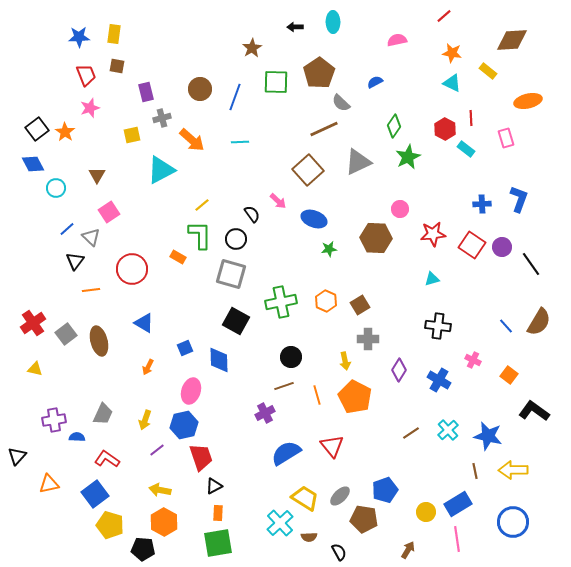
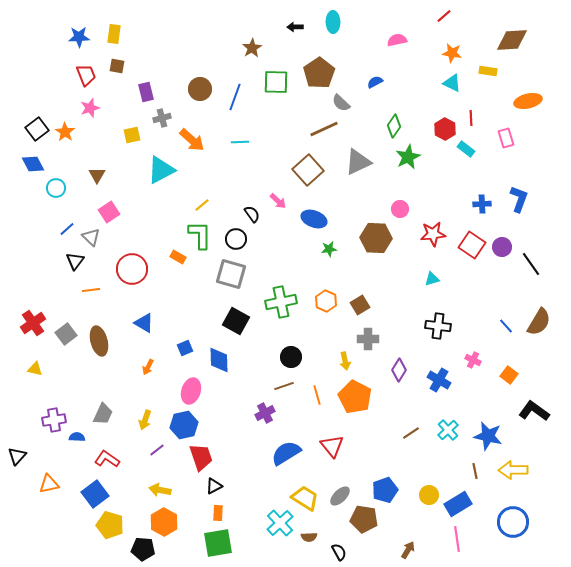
yellow rectangle at (488, 71): rotated 30 degrees counterclockwise
yellow circle at (426, 512): moved 3 px right, 17 px up
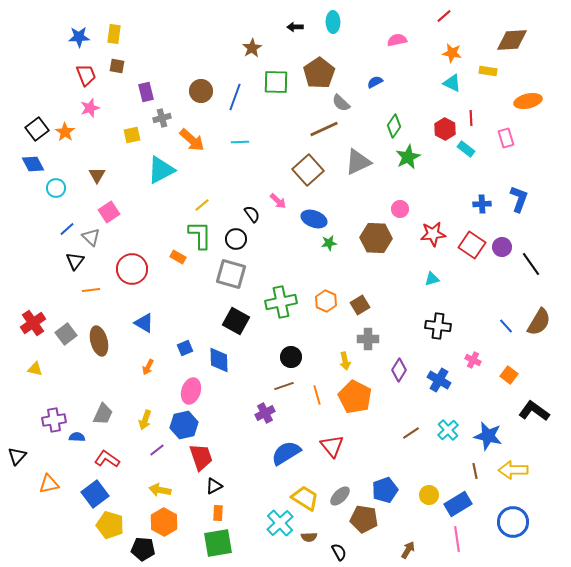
brown circle at (200, 89): moved 1 px right, 2 px down
green star at (329, 249): moved 6 px up
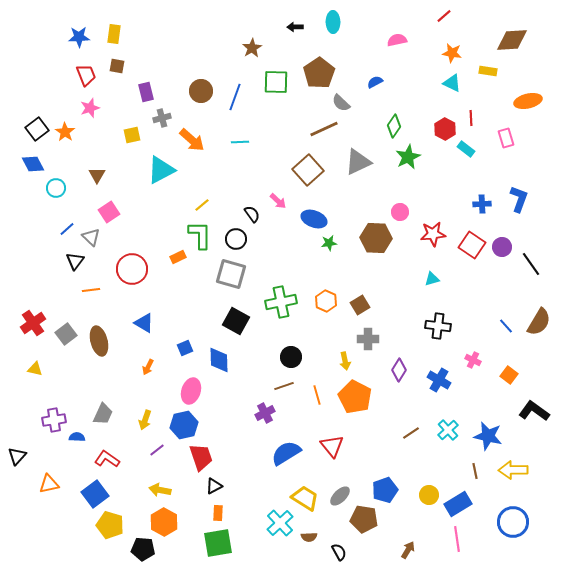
pink circle at (400, 209): moved 3 px down
orange rectangle at (178, 257): rotated 56 degrees counterclockwise
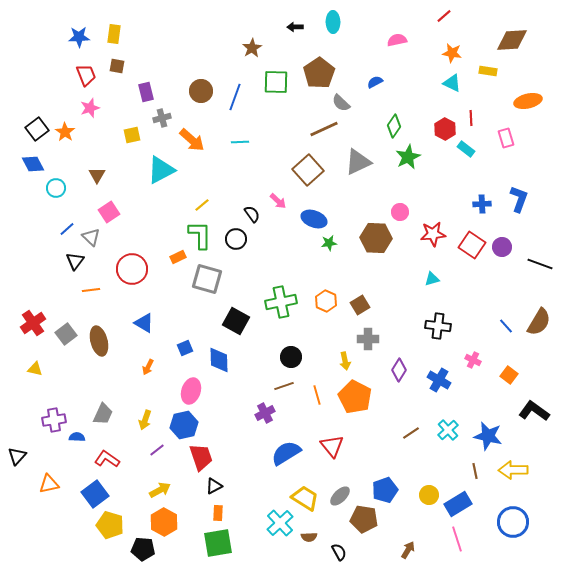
black line at (531, 264): moved 9 px right; rotated 35 degrees counterclockwise
gray square at (231, 274): moved 24 px left, 5 px down
yellow arrow at (160, 490): rotated 140 degrees clockwise
pink line at (457, 539): rotated 10 degrees counterclockwise
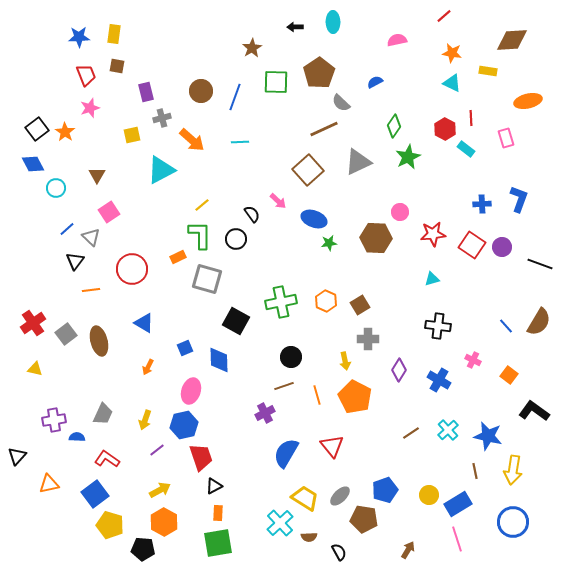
blue semicircle at (286, 453): rotated 28 degrees counterclockwise
yellow arrow at (513, 470): rotated 80 degrees counterclockwise
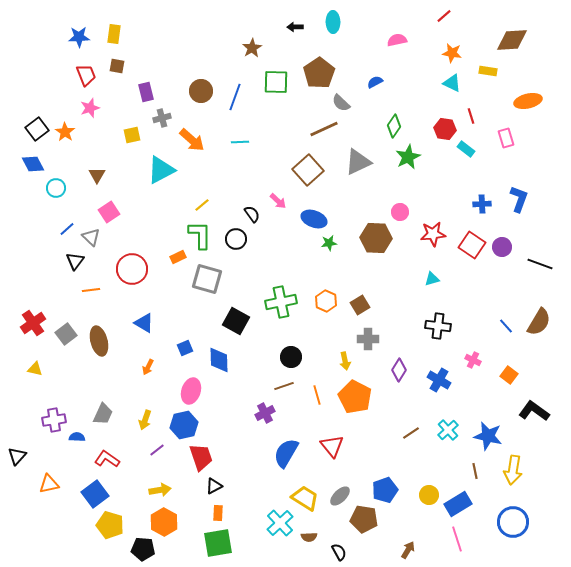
red line at (471, 118): moved 2 px up; rotated 14 degrees counterclockwise
red hexagon at (445, 129): rotated 20 degrees counterclockwise
yellow arrow at (160, 490): rotated 20 degrees clockwise
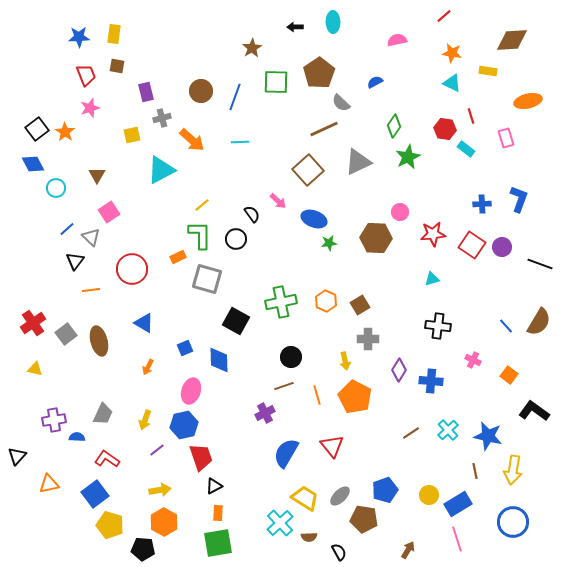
blue cross at (439, 380): moved 8 px left, 1 px down; rotated 25 degrees counterclockwise
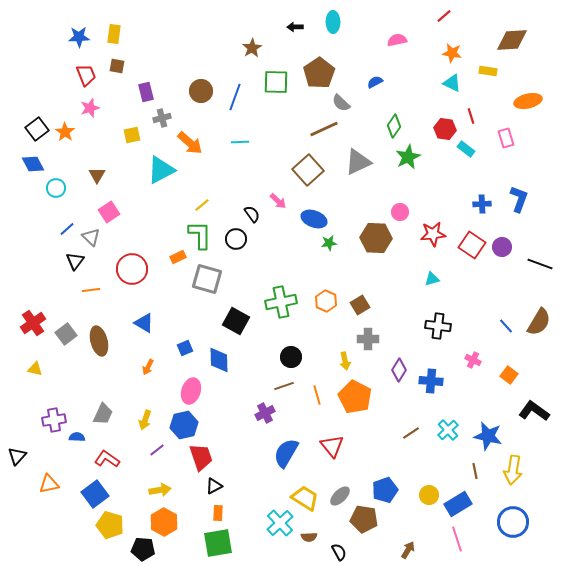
orange arrow at (192, 140): moved 2 px left, 3 px down
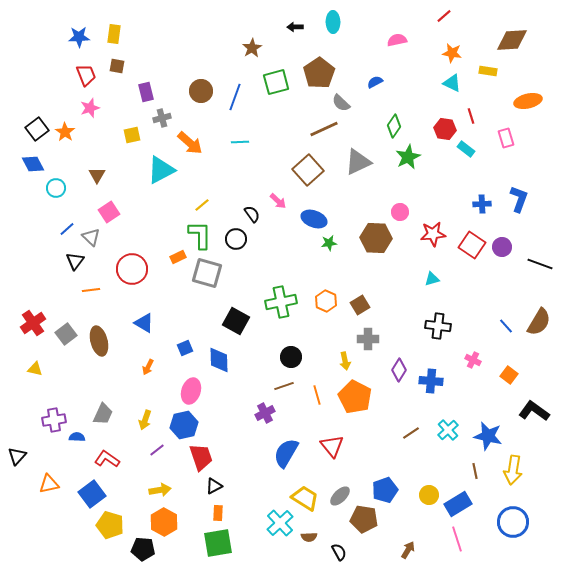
green square at (276, 82): rotated 16 degrees counterclockwise
gray square at (207, 279): moved 6 px up
blue square at (95, 494): moved 3 px left
